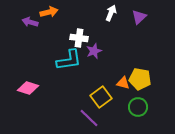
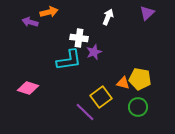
white arrow: moved 3 px left, 4 px down
purple triangle: moved 8 px right, 4 px up
purple star: moved 1 px down
purple line: moved 4 px left, 6 px up
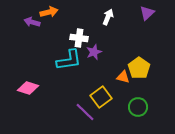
purple arrow: moved 2 px right
yellow pentagon: moved 1 px left, 11 px up; rotated 25 degrees clockwise
orange triangle: moved 6 px up
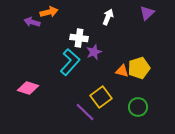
cyan L-shape: moved 1 px right, 2 px down; rotated 40 degrees counterclockwise
yellow pentagon: rotated 20 degrees clockwise
orange triangle: moved 1 px left, 6 px up
